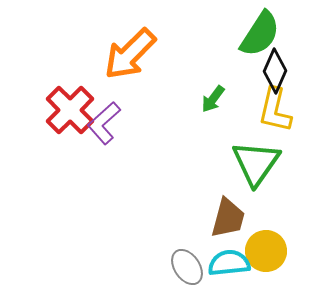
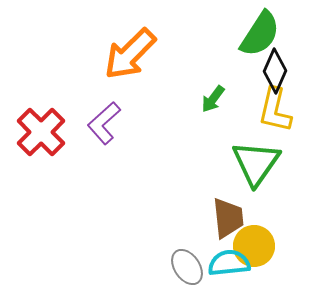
red cross: moved 29 px left, 22 px down
brown trapezoid: rotated 21 degrees counterclockwise
yellow circle: moved 12 px left, 5 px up
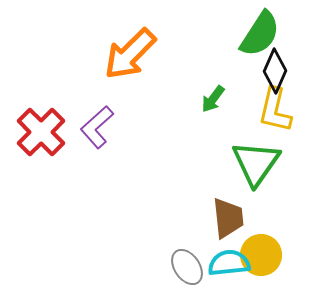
purple L-shape: moved 7 px left, 4 px down
yellow circle: moved 7 px right, 9 px down
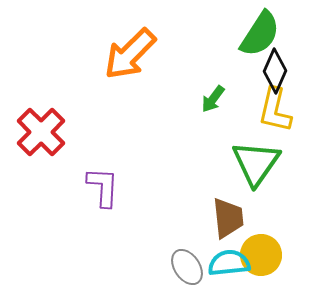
purple L-shape: moved 6 px right, 60 px down; rotated 135 degrees clockwise
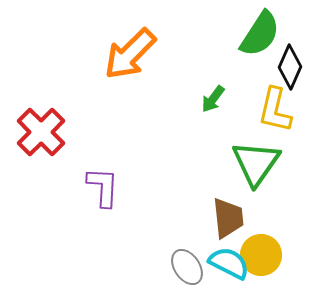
black diamond: moved 15 px right, 4 px up
cyan semicircle: rotated 33 degrees clockwise
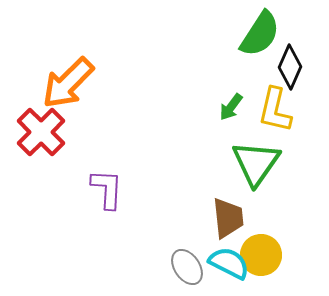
orange arrow: moved 62 px left, 29 px down
green arrow: moved 18 px right, 8 px down
purple L-shape: moved 4 px right, 2 px down
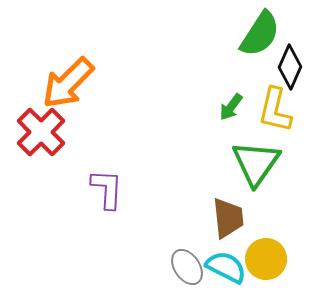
yellow circle: moved 5 px right, 4 px down
cyan semicircle: moved 3 px left, 4 px down
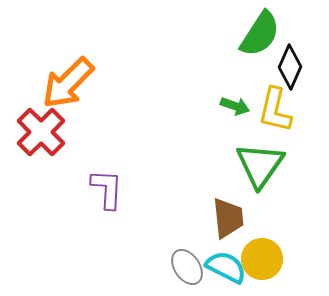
green arrow: moved 4 px right, 1 px up; rotated 108 degrees counterclockwise
green triangle: moved 4 px right, 2 px down
yellow circle: moved 4 px left
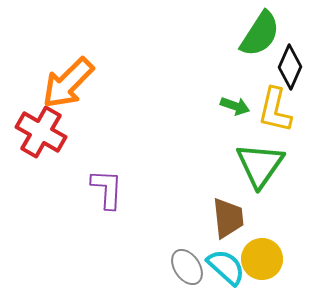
red cross: rotated 15 degrees counterclockwise
cyan semicircle: rotated 15 degrees clockwise
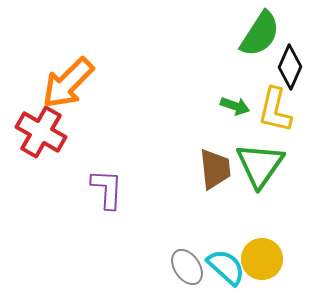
brown trapezoid: moved 13 px left, 49 px up
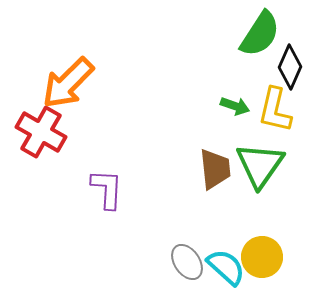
yellow circle: moved 2 px up
gray ellipse: moved 5 px up
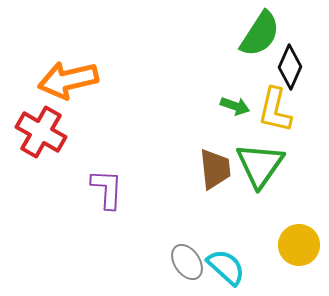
orange arrow: moved 3 px up; rotated 32 degrees clockwise
yellow circle: moved 37 px right, 12 px up
